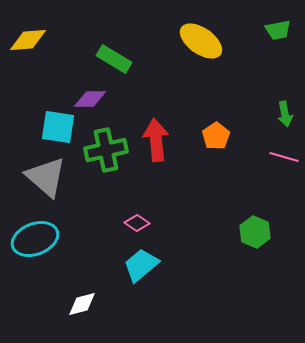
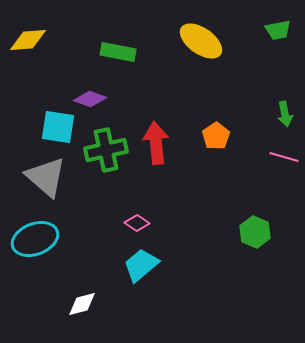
green rectangle: moved 4 px right, 7 px up; rotated 20 degrees counterclockwise
purple diamond: rotated 20 degrees clockwise
red arrow: moved 3 px down
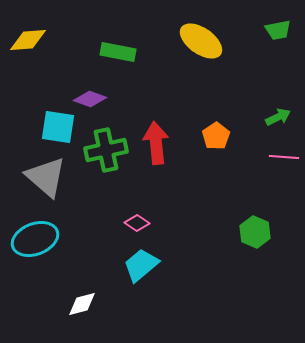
green arrow: moved 7 px left, 3 px down; rotated 105 degrees counterclockwise
pink line: rotated 12 degrees counterclockwise
